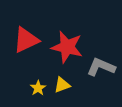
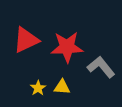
red star: rotated 16 degrees counterclockwise
gray L-shape: rotated 28 degrees clockwise
yellow triangle: moved 2 px down; rotated 24 degrees clockwise
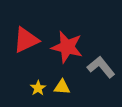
red star: rotated 16 degrees clockwise
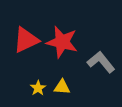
red star: moved 5 px left, 5 px up
gray L-shape: moved 5 px up
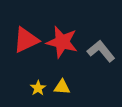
gray L-shape: moved 11 px up
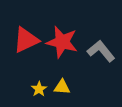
yellow star: moved 1 px right, 1 px down
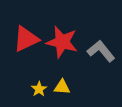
red triangle: moved 1 px up
